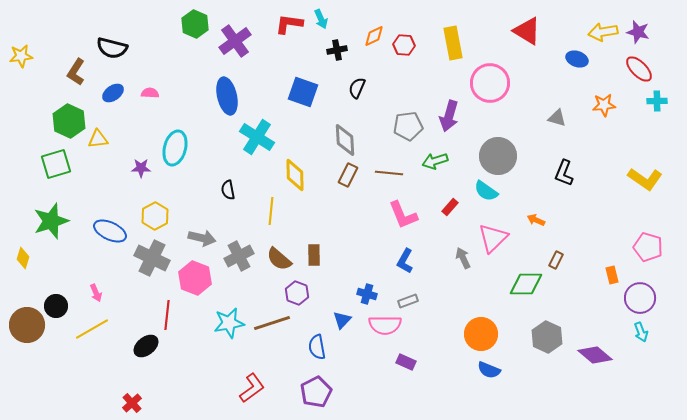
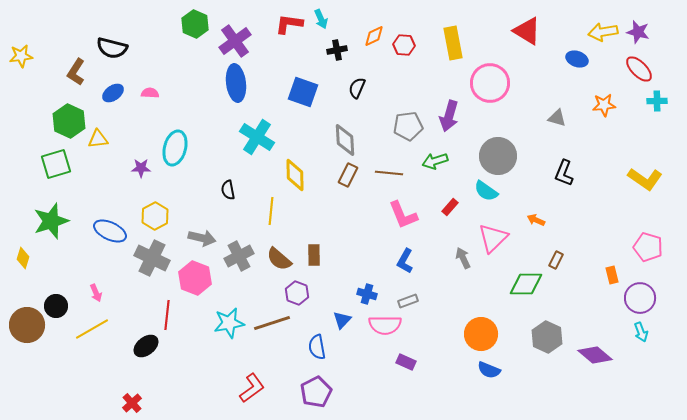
blue ellipse at (227, 96): moved 9 px right, 13 px up; rotated 6 degrees clockwise
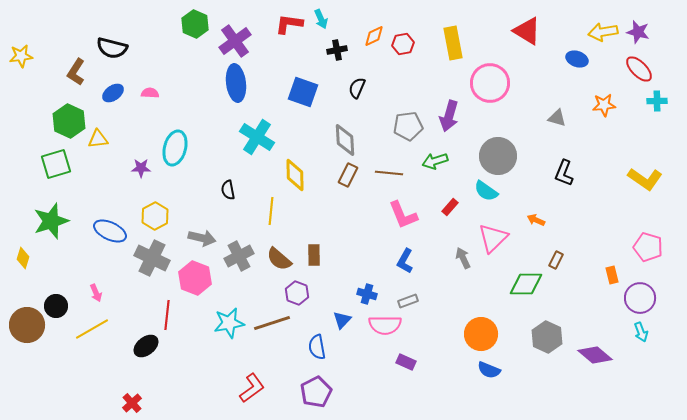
red hexagon at (404, 45): moved 1 px left, 1 px up; rotated 15 degrees counterclockwise
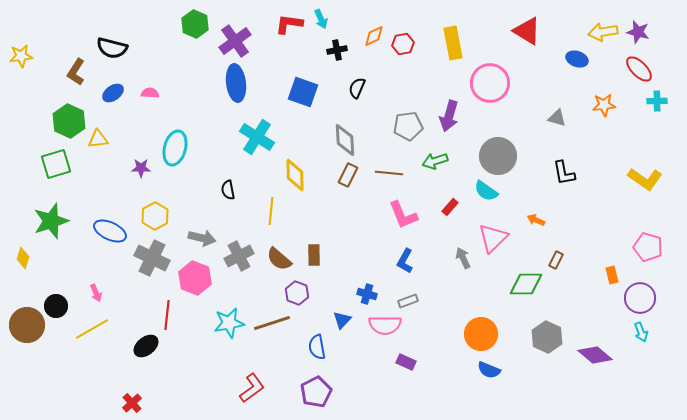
black L-shape at (564, 173): rotated 32 degrees counterclockwise
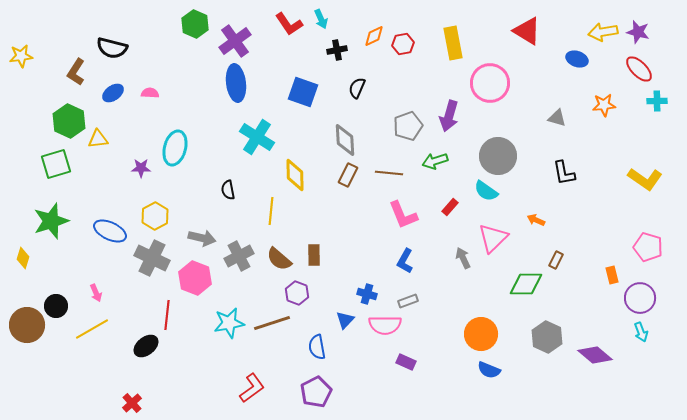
red L-shape at (289, 24): rotated 132 degrees counterclockwise
gray pentagon at (408, 126): rotated 12 degrees counterclockwise
blue triangle at (342, 320): moved 3 px right
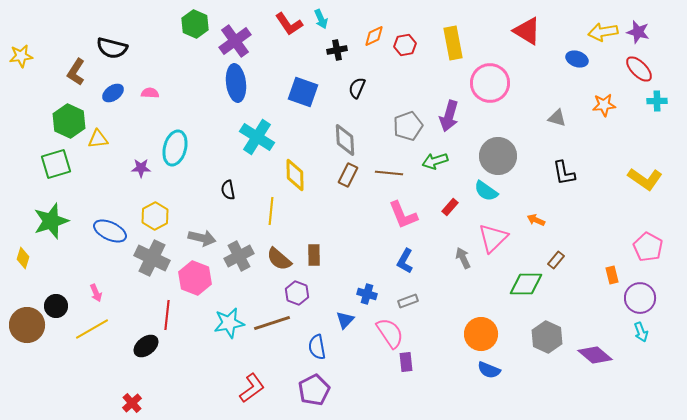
red hexagon at (403, 44): moved 2 px right, 1 px down
pink pentagon at (648, 247): rotated 12 degrees clockwise
brown rectangle at (556, 260): rotated 12 degrees clockwise
pink semicircle at (385, 325): moved 5 px right, 8 px down; rotated 124 degrees counterclockwise
purple rectangle at (406, 362): rotated 60 degrees clockwise
purple pentagon at (316, 392): moved 2 px left, 2 px up
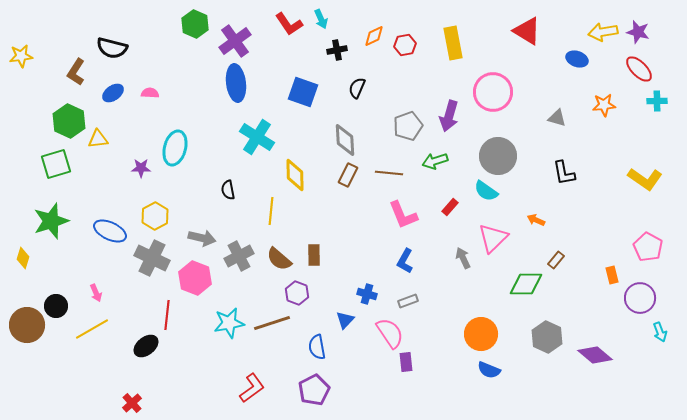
pink circle at (490, 83): moved 3 px right, 9 px down
cyan arrow at (641, 332): moved 19 px right
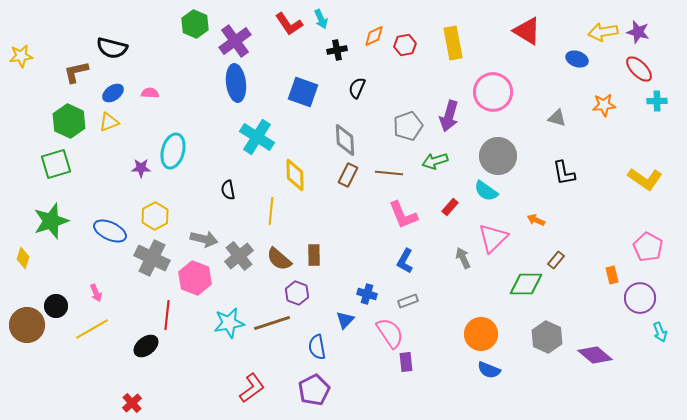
brown L-shape at (76, 72): rotated 44 degrees clockwise
yellow triangle at (98, 139): moved 11 px right, 17 px up; rotated 15 degrees counterclockwise
cyan ellipse at (175, 148): moved 2 px left, 3 px down
gray arrow at (202, 238): moved 2 px right, 1 px down
gray cross at (239, 256): rotated 12 degrees counterclockwise
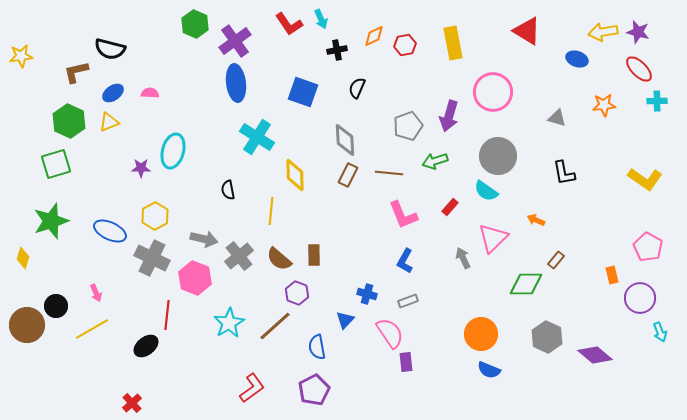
black semicircle at (112, 48): moved 2 px left, 1 px down
cyan star at (229, 323): rotated 20 degrees counterclockwise
brown line at (272, 323): moved 3 px right, 3 px down; rotated 24 degrees counterclockwise
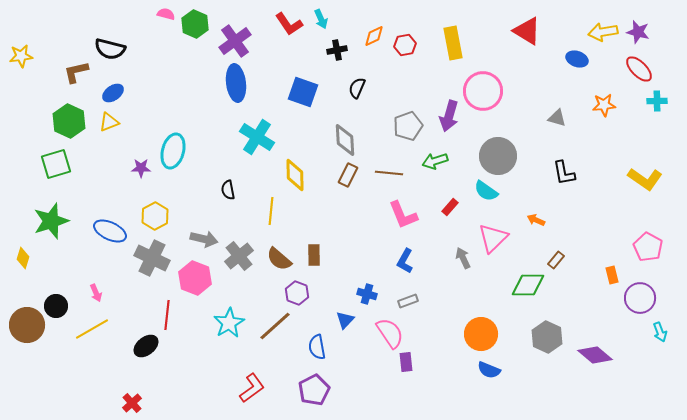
pink circle at (493, 92): moved 10 px left, 1 px up
pink semicircle at (150, 93): moved 16 px right, 79 px up; rotated 12 degrees clockwise
green diamond at (526, 284): moved 2 px right, 1 px down
